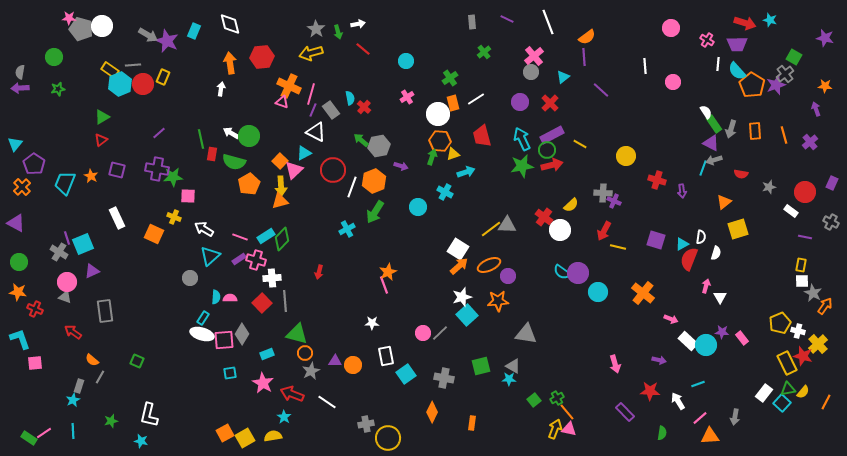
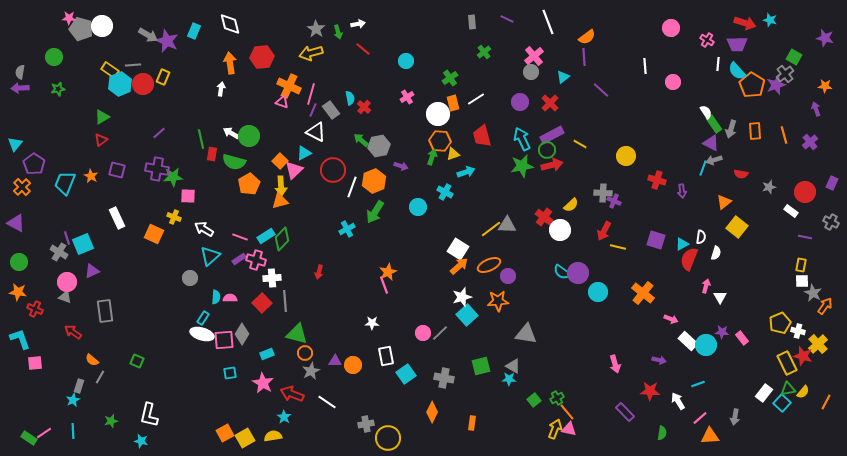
yellow square at (738, 229): moved 1 px left, 2 px up; rotated 35 degrees counterclockwise
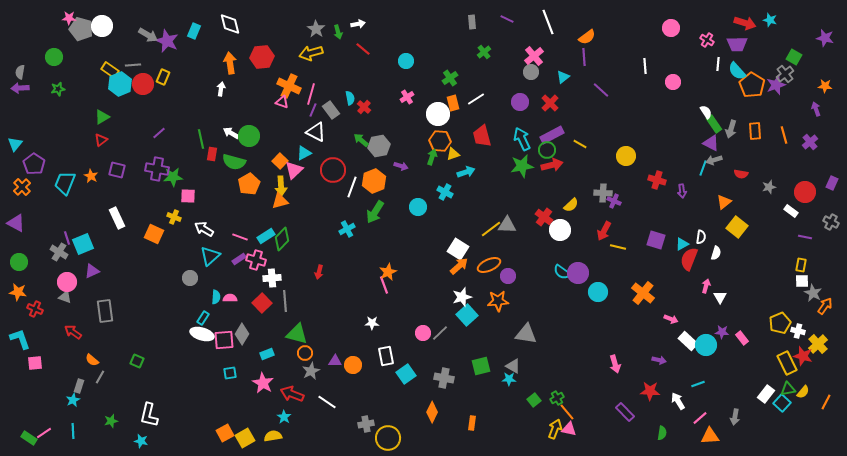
white rectangle at (764, 393): moved 2 px right, 1 px down
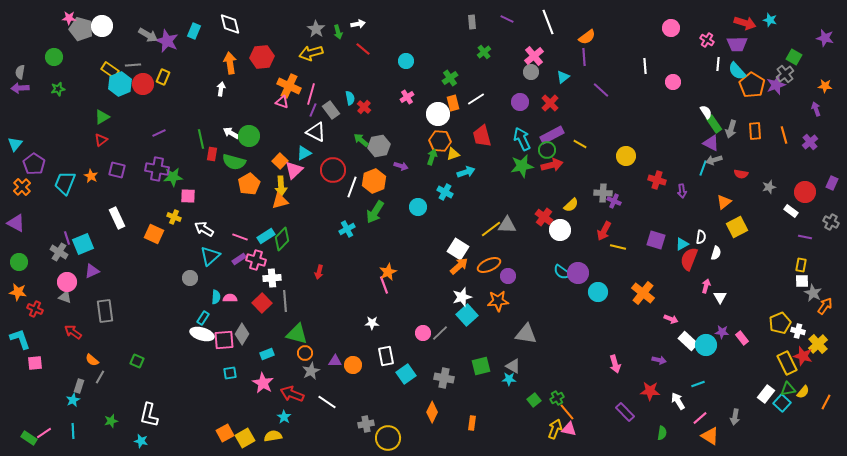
purple line at (159, 133): rotated 16 degrees clockwise
yellow square at (737, 227): rotated 25 degrees clockwise
orange triangle at (710, 436): rotated 36 degrees clockwise
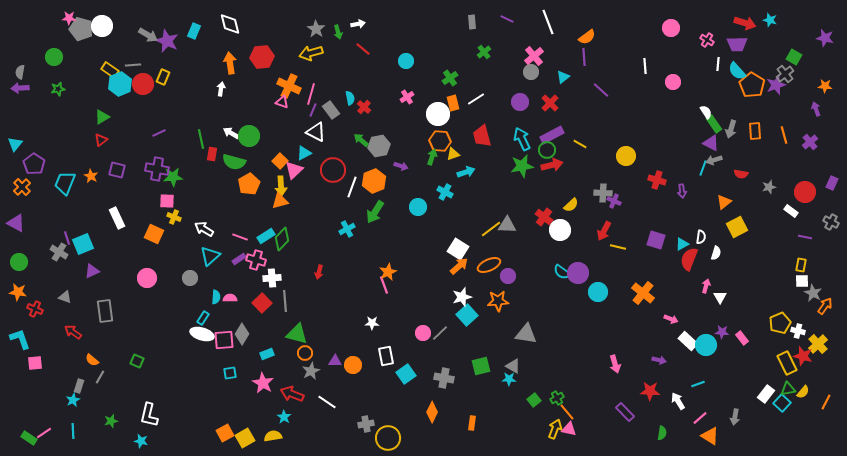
pink square at (188, 196): moved 21 px left, 5 px down
pink circle at (67, 282): moved 80 px right, 4 px up
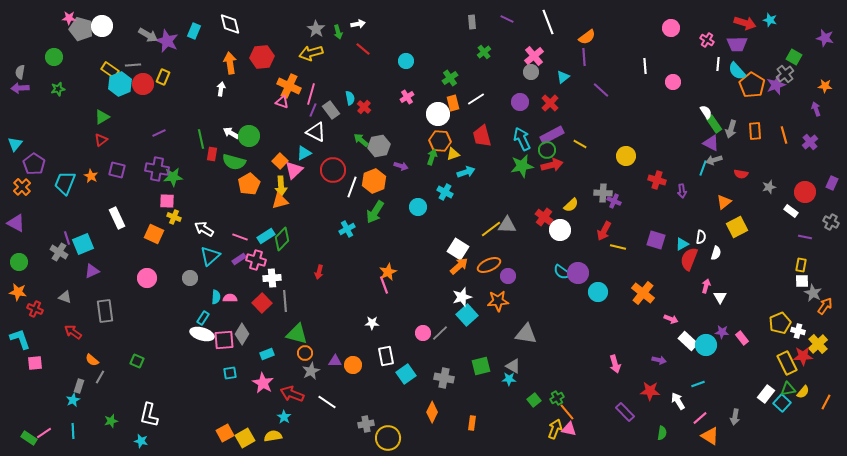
red star at (803, 356): rotated 18 degrees counterclockwise
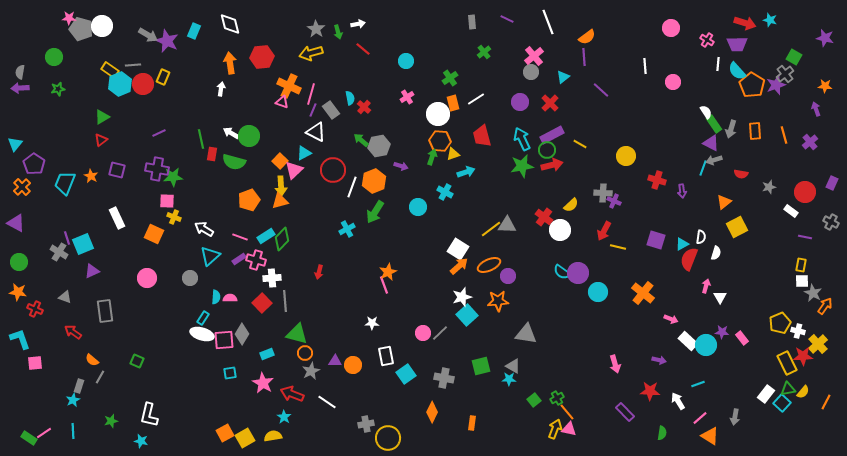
orange pentagon at (249, 184): moved 16 px down; rotated 10 degrees clockwise
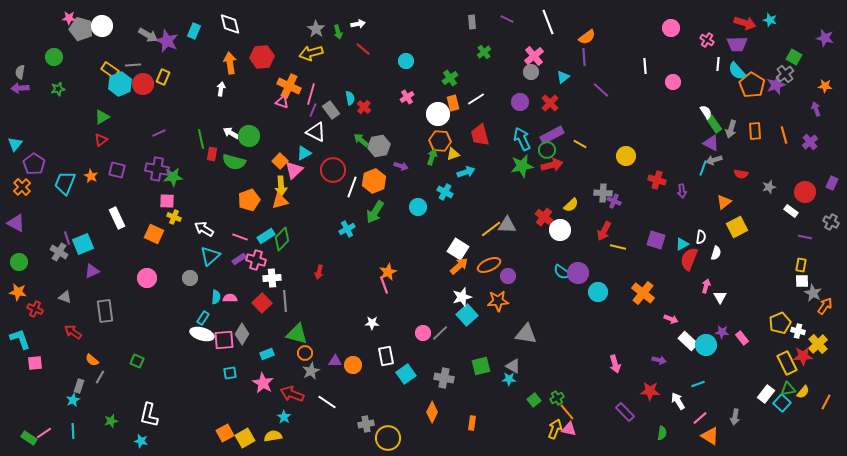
red trapezoid at (482, 136): moved 2 px left, 1 px up
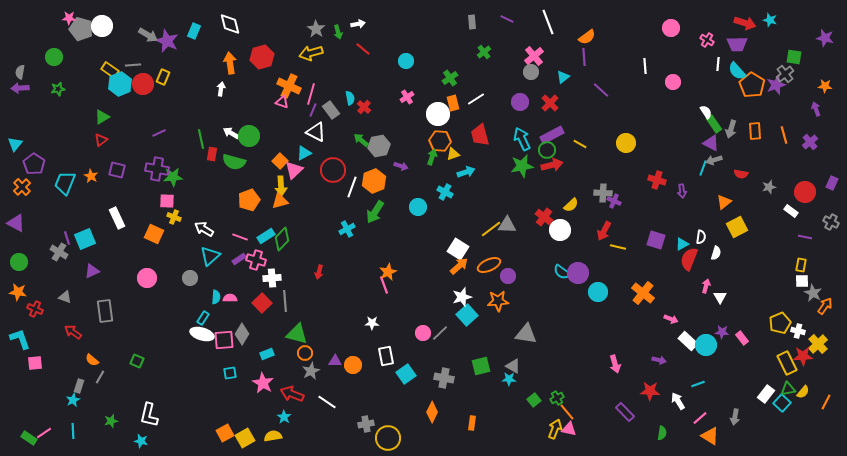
red hexagon at (262, 57): rotated 10 degrees counterclockwise
green square at (794, 57): rotated 21 degrees counterclockwise
yellow circle at (626, 156): moved 13 px up
cyan square at (83, 244): moved 2 px right, 5 px up
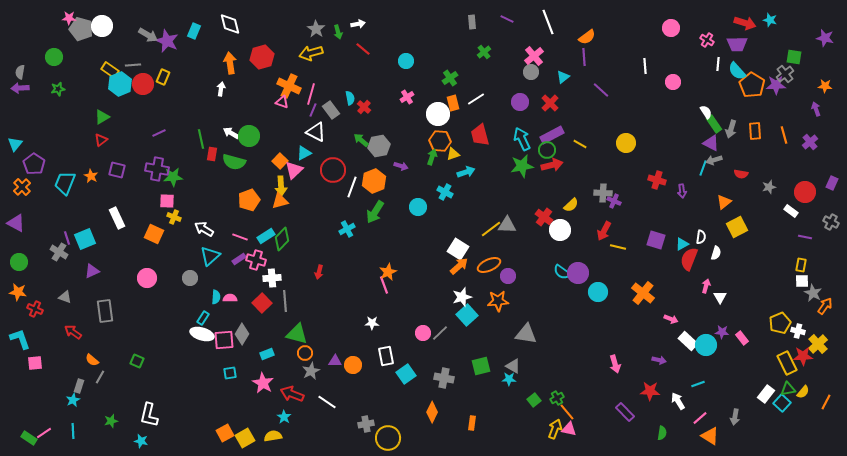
purple star at (776, 85): rotated 18 degrees clockwise
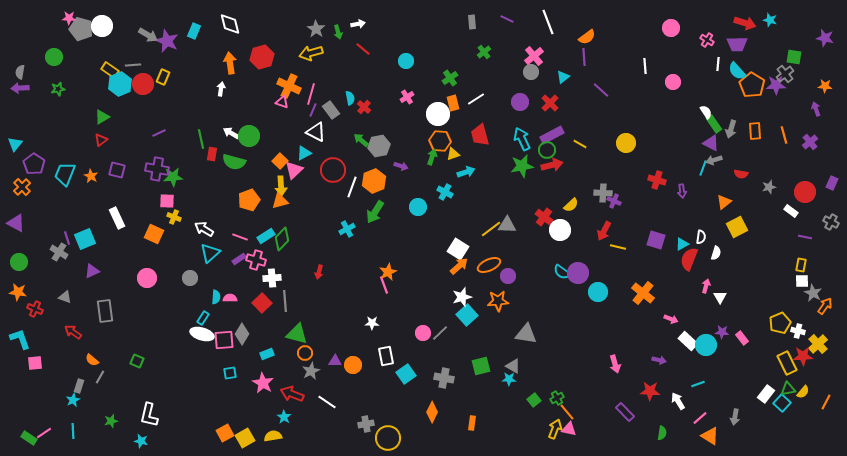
cyan trapezoid at (65, 183): moved 9 px up
cyan triangle at (210, 256): moved 3 px up
